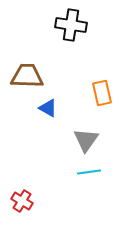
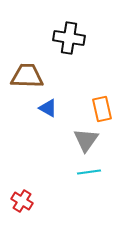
black cross: moved 2 px left, 13 px down
orange rectangle: moved 16 px down
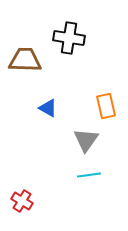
brown trapezoid: moved 2 px left, 16 px up
orange rectangle: moved 4 px right, 3 px up
cyan line: moved 3 px down
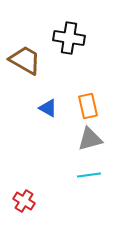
brown trapezoid: rotated 28 degrees clockwise
orange rectangle: moved 18 px left
gray triangle: moved 4 px right, 1 px up; rotated 40 degrees clockwise
red cross: moved 2 px right
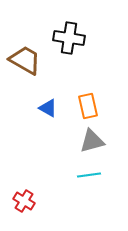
gray triangle: moved 2 px right, 2 px down
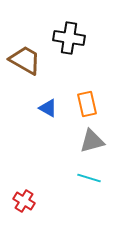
orange rectangle: moved 1 px left, 2 px up
cyan line: moved 3 px down; rotated 25 degrees clockwise
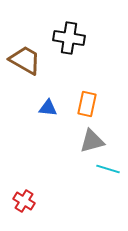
orange rectangle: rotated 25 degrees clockwise
blue triangle: rotated 24 degrees counterclockwise
cyan line: moved 19 px right, 9 px up
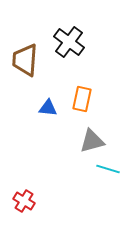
black cross: moved 4 px down; rotated 28 degrees clockwise
brown trapezoid: rotated 116 degrees counterclockwise
orange rectangle: moved 5 px left, 5 px up
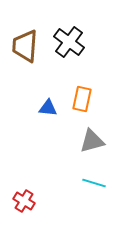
brown trapezoid: moved 14 px up
cyan line: moved 14 px left, 14 px down
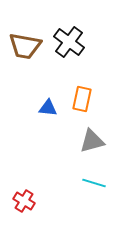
brown trapezoid: rotated 84 degrees counterclockwise
